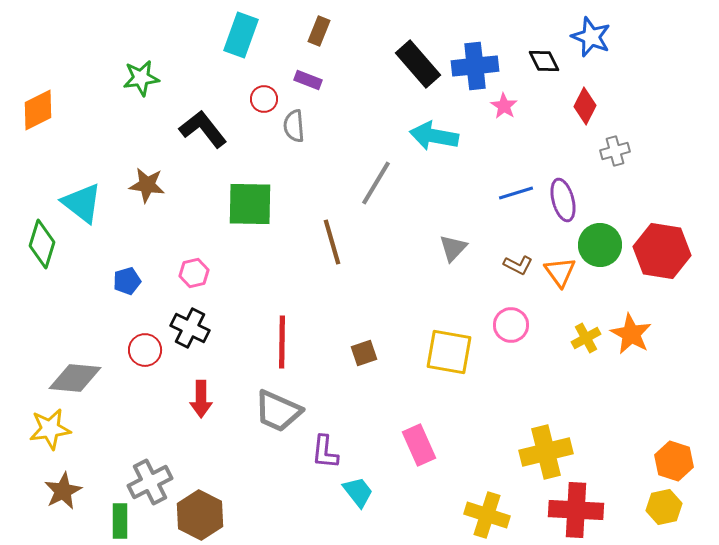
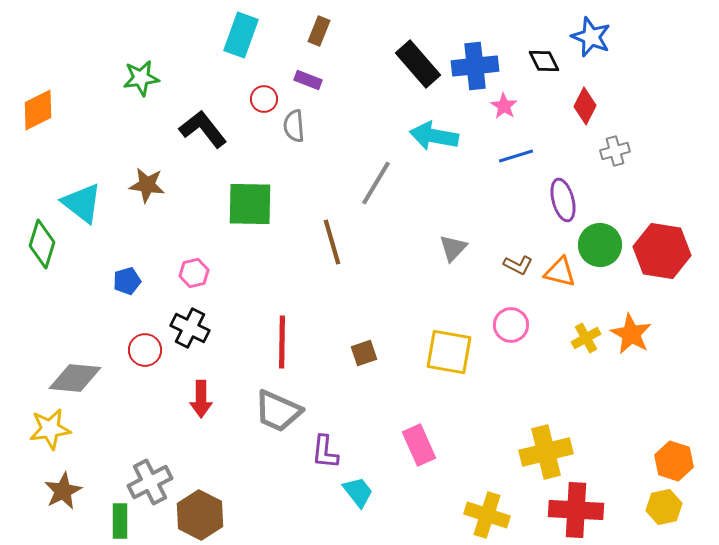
blue line at (516, 193): moved 37 px up
orange triangle at (560, 272): rotated 40 degrees counterclockwise
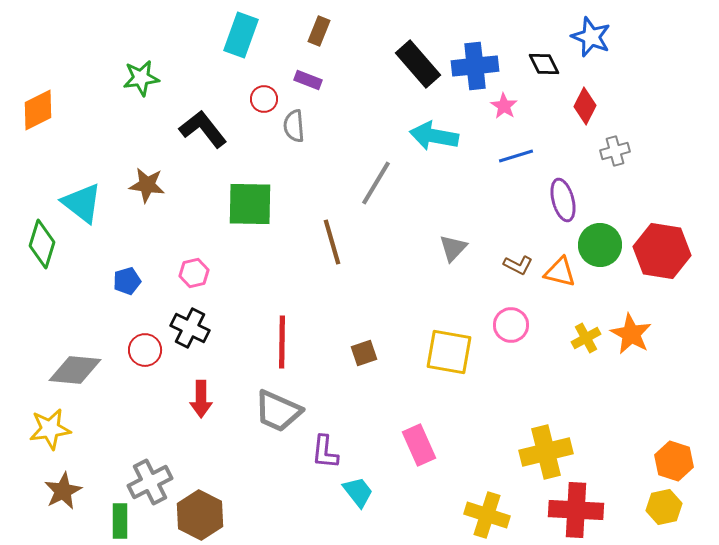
black diamond at (544, 61): moved 3 px down
gray diamond at (75, 378): moved 8 px up
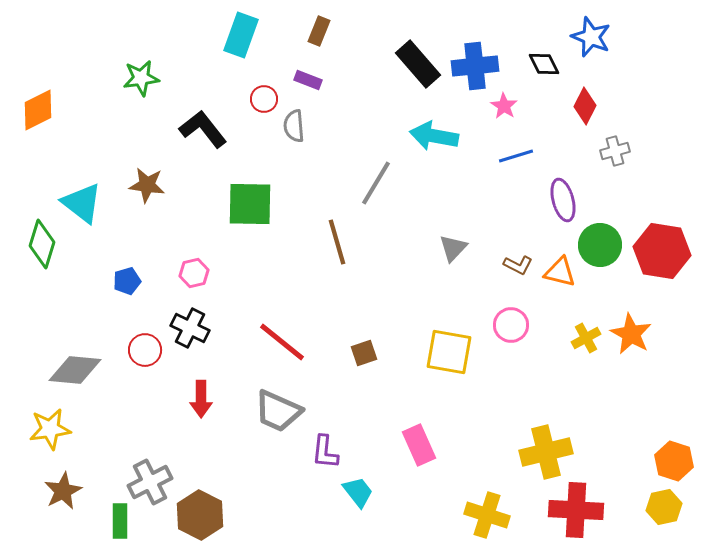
brown line at (332, 242): moved 5 px right
red line at (282, 342): rotated 52 degrees counterclockwise
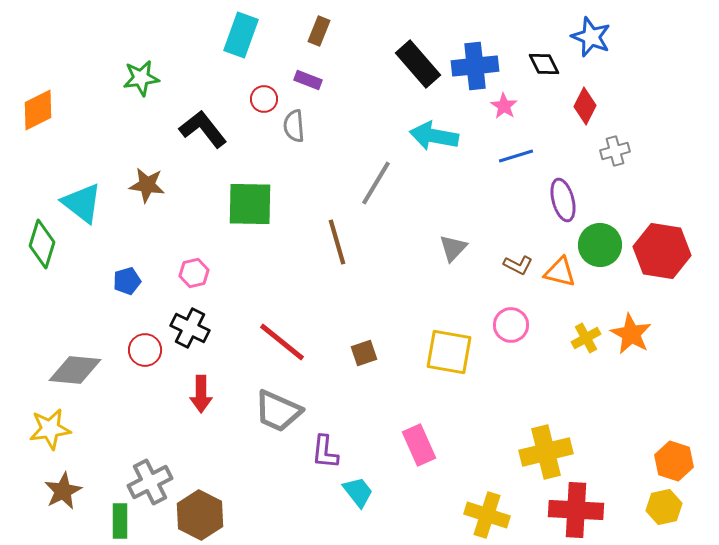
red arrow at (201, 399): moved 5 px up
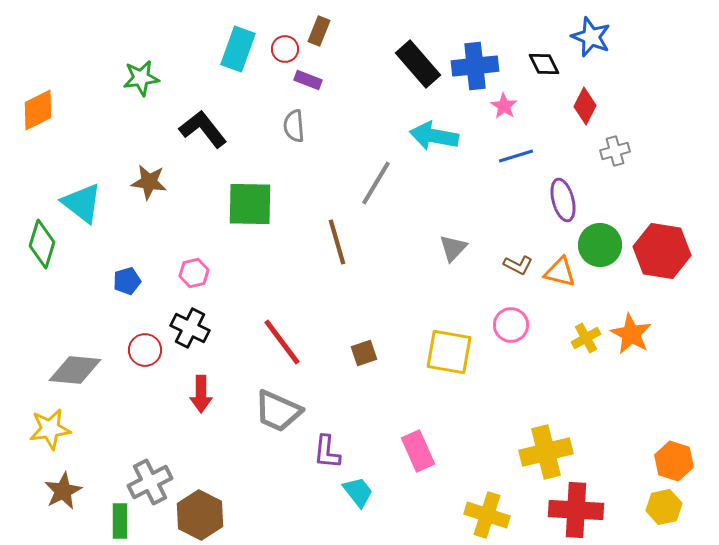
cyan rectangle at (241, 35): moved 3 px left, 14 px down
red circle at (264, 99): moved 21 px right, 50 px up
brown star at (147, 185): moved 2 px right, 3 px up
red line at (282, 342): rotated 14 degrees clockwise
pink rectangle at (419, 445): moved 1 px left, 6 px down
purple L-shape at (325, 452): moved 2 px right
